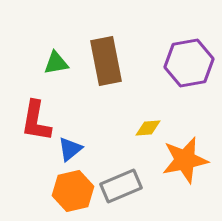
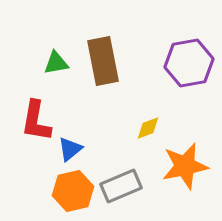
brown rectangle: moved 3 px left
yellow diamond: rotated 16 degrees counterclockwise
orange star: moved 6 px down
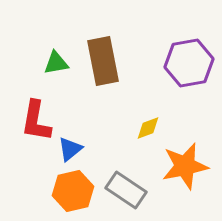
gray rectangle: moved 5 px right, 4 px down; rotated 57 degrees clockwise
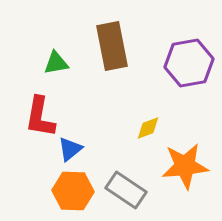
brown rectangle: moved 9 px right, 15 px up
red L-shape: moved 4 px right, 4 px up
orange star: rotated 6 degrees clockwise
orange hexagon: rotated 15 degrees clockwise
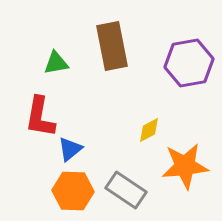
yellow diamond: moved 1 px right, 2 px down; rotated 8 degrees counterclockwise
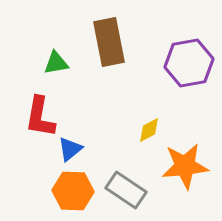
brown rectangle: moved 3 px left, 4 px up
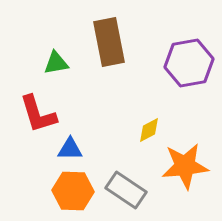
red L-shape: moved 2 px left, 3 px up; rotated 27 degrees counterclockwise
blue triangle: rotated 40 degrees clockwise
